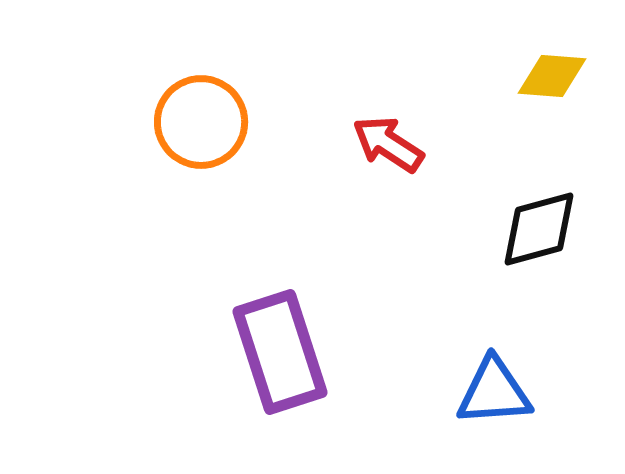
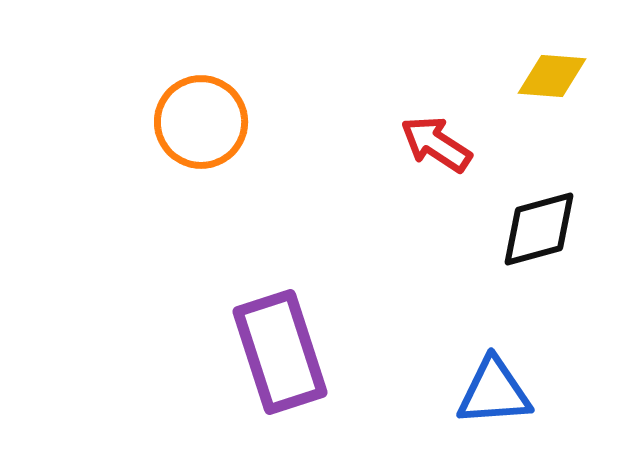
red arrow: moved 48 px right
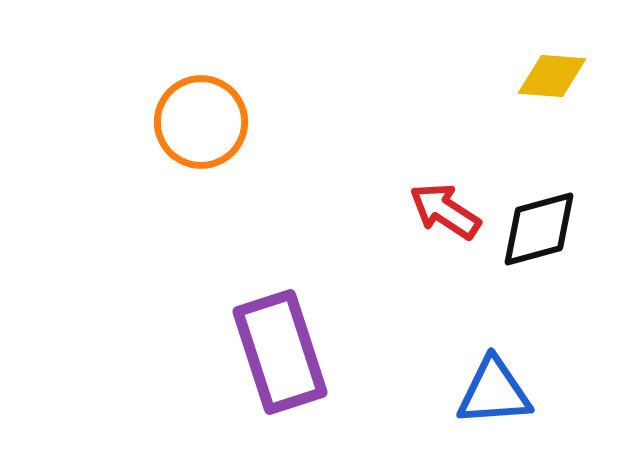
red arrow: moved 9 px right, 67 px down
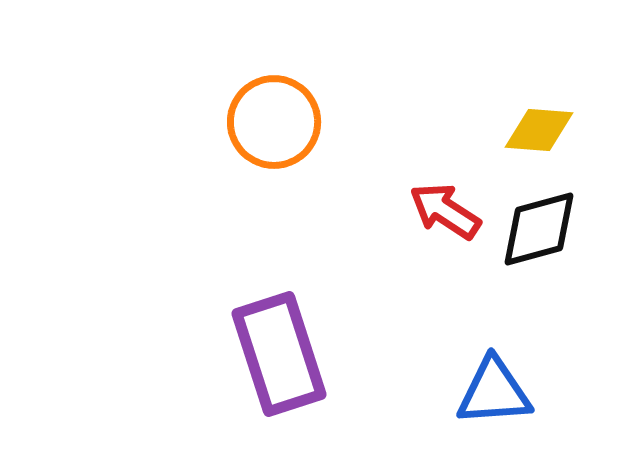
yellow diamond: moved 13 px left, 54 px down
orange circle: moved 73 px right
purple rectangle: moved 1 px left, 2 px down
